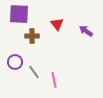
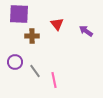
gray line: moved 1 px right, 1 px up
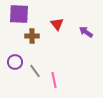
purple arrow: moved 1 px down
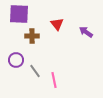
purple circle: moved 1 px right, 2 px up
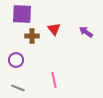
purple square: moved 3 px right
red triangle: moved 3 px left, 5 px down
gray line: moved 17 px left, 17 px down; rotated 32 degrees counterclockwise
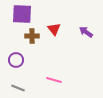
pink line: rotated 63 degrees counterclockwise
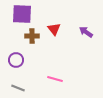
pink line: moved 1 px right, 1 px up
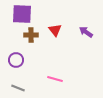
red triangle: moved 1 px right, 1 px down
brown cross: moved 1 px left, 1 px up
